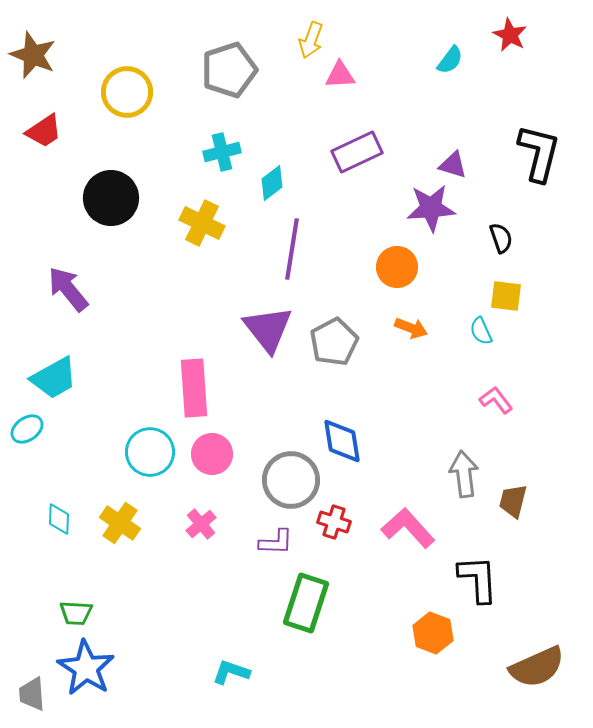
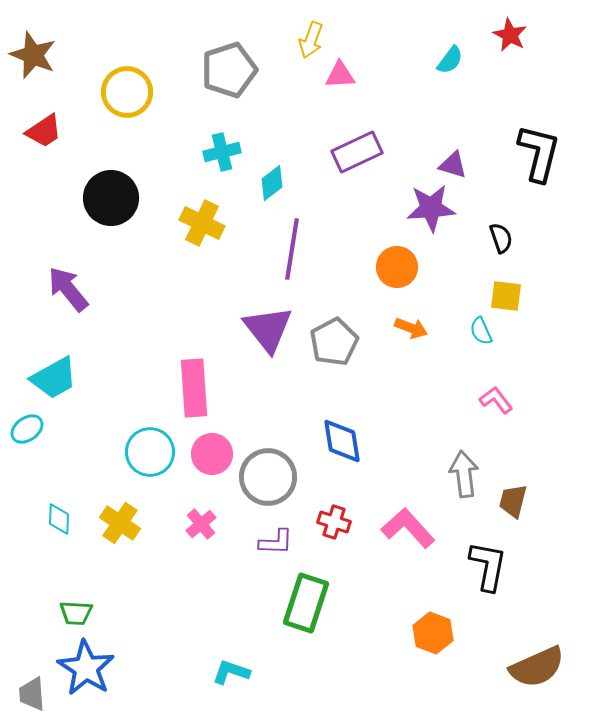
gray circle at (291, 480): moved 23 px left, 3 px up
black L-shape at (478, 579): moved 10 px right, 13 px up; rotated 14 degrees clockwise
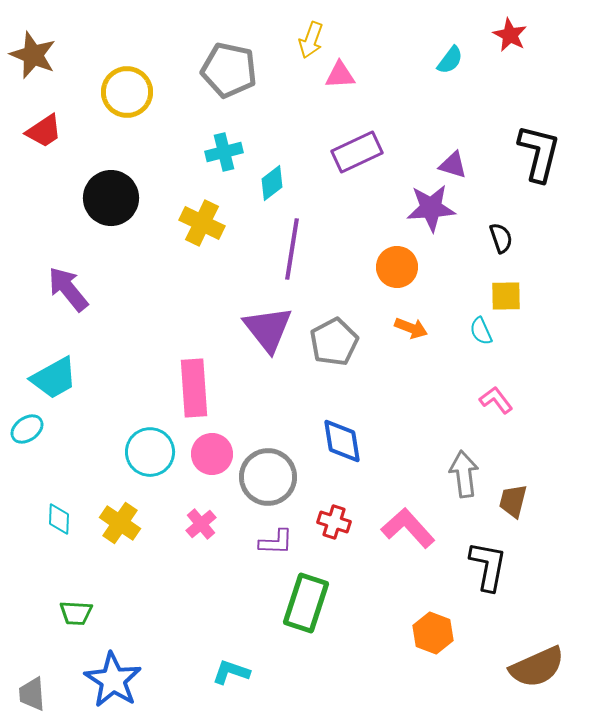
gray pentagon at (229, 70): rotated 30 degrees clockwise
cyan cross at (222, 152): moved 2 px right
yellow square at (506, 296): rotated 8 degrees counterclockwise
blue star at (86, 668): moved 27 px right, 12 px down
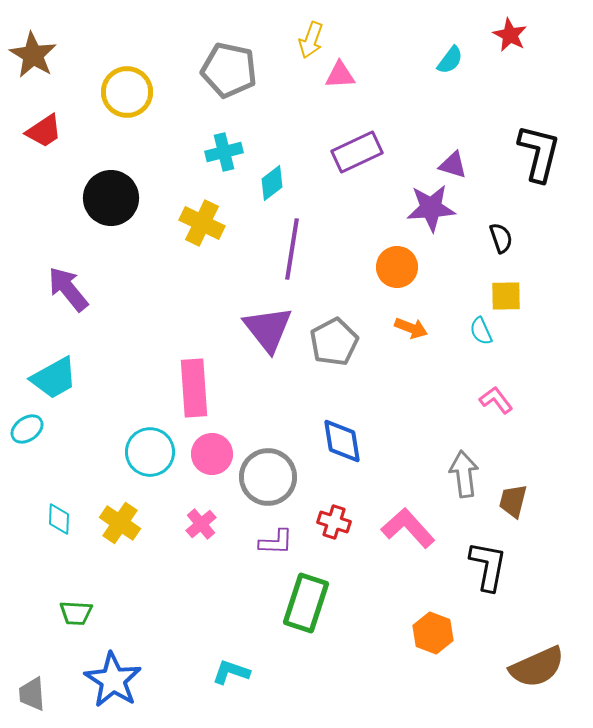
brown star at (33, 55): rotated 9 degrees clockwise
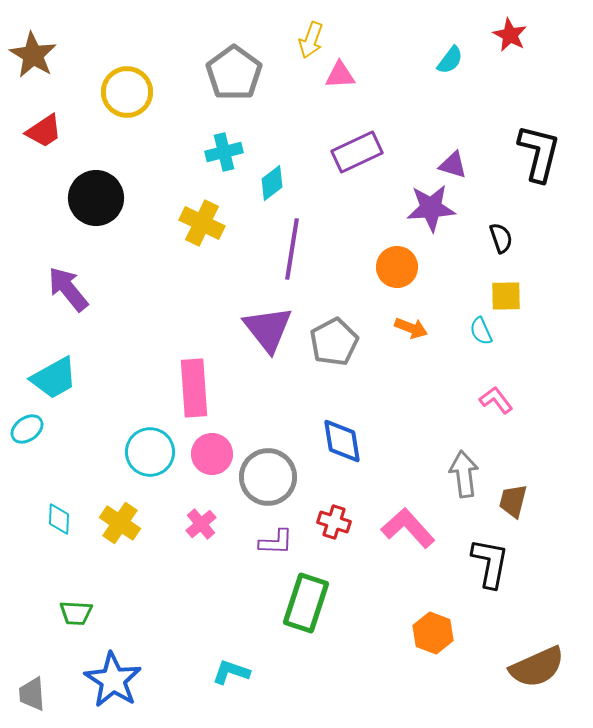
gray pentagon at (229, 70): moved 5 px right, 3 px down; rotated 24 degrees clockwise
black circle at (111, 198): moved 15 px left
black L-shape at (488, 566): moved 2 px right, 3 px up
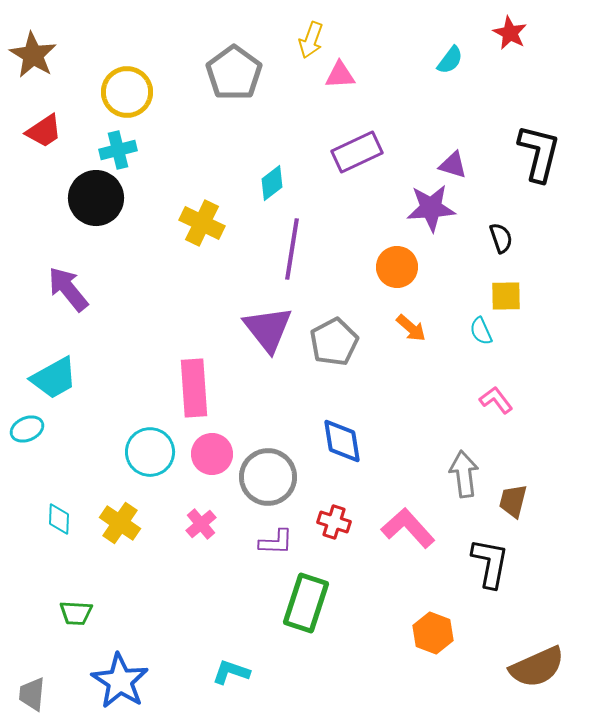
red star at (510, 35): moved 2 px up
cyan cross at (224, 152): moved 106 px left, 2 px up
orange arrow at (411, 328): rotated 20 degrees clockwise
cyan ellipse at (27, 429): rotated 12 degrees clockwise
blue star at (113, 680): moved 7 px right, 1 px down
gray trapezoid at (32, 694): rotated 9 degrees clockwise
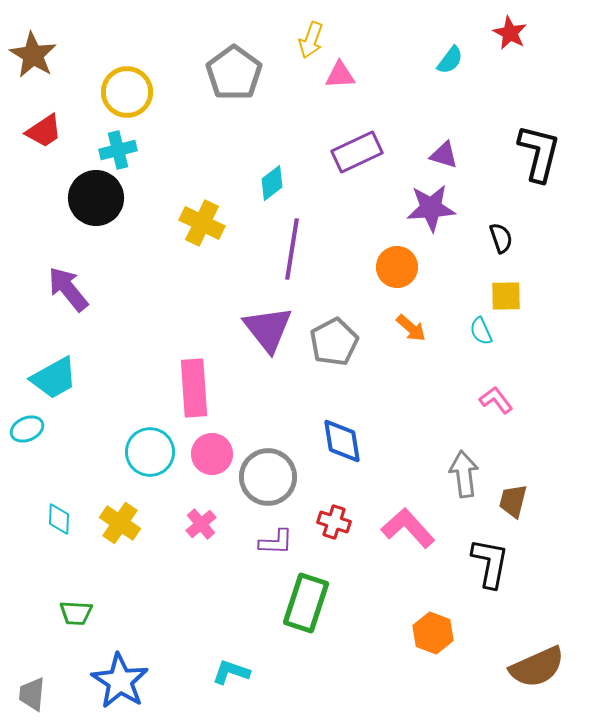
purple triangle at (453, 165): moved 9 px left, 10 px up
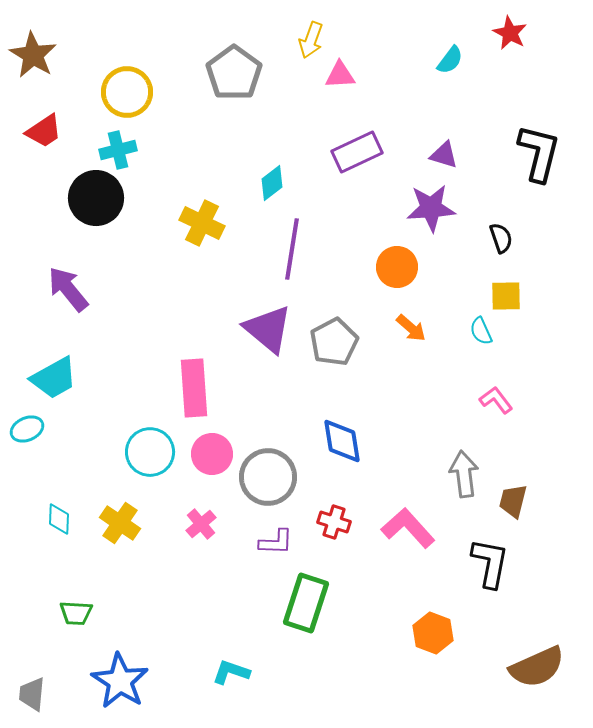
purple triangle at (268, 329): rotated 12 degrees counterclockwise
